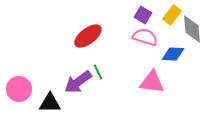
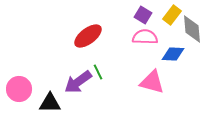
pink semicircle: rotated 15 degrees counterclockwise
pink triangle: rotated 8 degrees clockwise
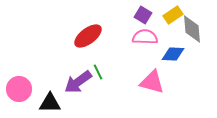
yellow rectangle: moved 1 px right; rotated 18 degrees clockwise
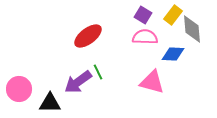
yellow rectangle: rotated 18 degrees counterclockwise
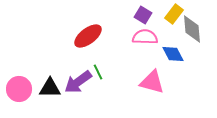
yellow rectangle: moved 1 px right, 1 px up
blue diamond: rotated 60 degrees clockwise
black triangle: moved 15 px up
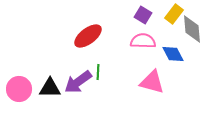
pink semicircle: moved 2 px left, 4 px down
green line: rotated 28 degrees clockwise
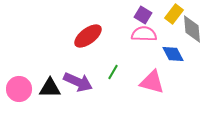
pink semicircle: moved 1 px right, 7 px up
green line: moved 15 px right; rotated 28 degrees clockwise
purple arrow: rotated 120 degrees counterclockwise
